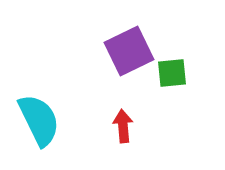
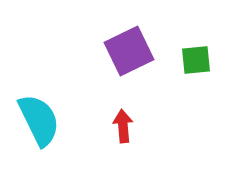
green square: moved 24 px right, 13 px up
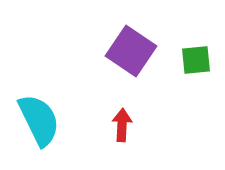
purple square: moved 2 px right; rotated 30 degrees counterclockwise
red arrow: moved 1 px left, 1 px up; rotated 8 degrees clockwise
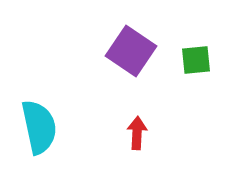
cyan semicircle: moved 7 px down; rotated 14 degrees clockwise
red arrow: moved 15 px right, 8 px down
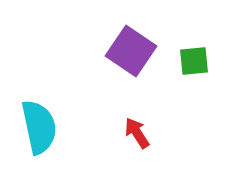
green square: moved 2 px left, 1 px down
red arrow: rotated 36 degrees counterclockwise
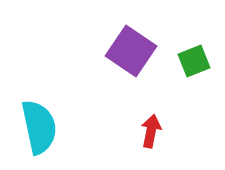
green square: rotated 16 degrees counterclockwise
red arrow: moved 14 px right, 2 px up; rotated 44 degrees clockwise
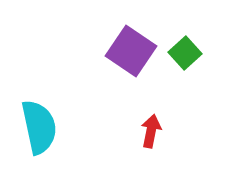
green square: moved 9 px left, 8 px up; rotated 20 degrees counterclockwise
